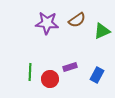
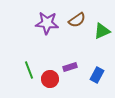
green line: moved 1 px left, 2 px up; rotated 24 degrees counterclockwise
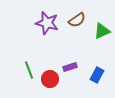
purple star: rotated 10 degrees clockwise
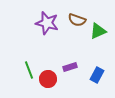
brown semicircle: rotated 54 degrees clockwise
green triangle: moved 4 px left
red circle: moved 2 px left
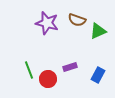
blue rectangle: moved 1 px right
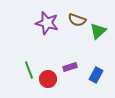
green triangle: rotated 18 degrees counterclockwise
blue rectangle: moved 2 px left
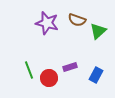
red circle: moved 1 px right, 1 px up
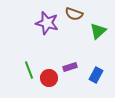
brown semicircle: moved 3 px left, 6 px up
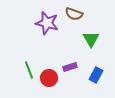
green triangle: moved 7 px left, 8 px down; rotated 18 degrees counterclockwise
